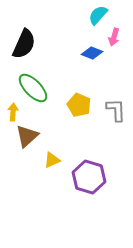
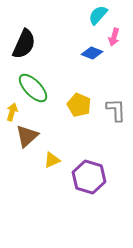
yellow arrow: moved 1 px left; rotated 12 degrees clockwise
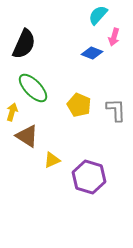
brown triangle: rotated 45 degrees counterclockwise
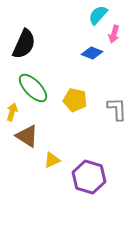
pink arrow: moved 3 px up
yellow pentagon: moved 4 px left, 5 px up; rotated 10 degrees counterclockwise
gray L-shape: moved 1 px right, 1 px up
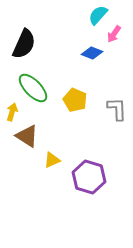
pink arrow: rotated 18 degrees clockwise
yellow pentagon: rotated 10 degrees clockwise
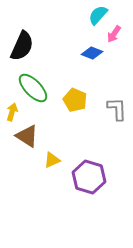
black semicircle: moved 2 px left, 2 px down
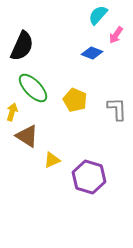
pink arrow: moved 2 px right, 1 px down
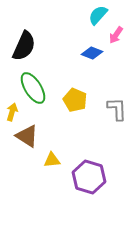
black semicircle: moved 2 px right
green ellipse: rotated 12 degrees clockwise
yellow triangle: rotated 18 degrees clockwise
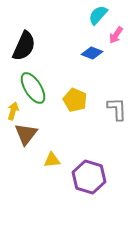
yellow arrow: moved 1 px right, 1 px up
brown triangle: moved 1 px left, 2 px up; rotated 35 degrees clockwise
